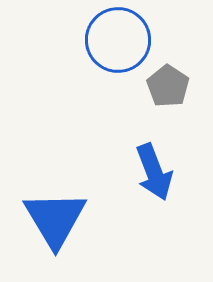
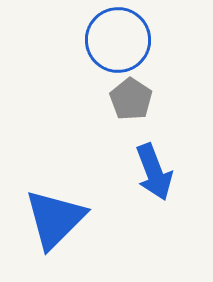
gray pentagon: moved 37 px left, 13 px down
blue triangle: rotated 16 degrees clockwise
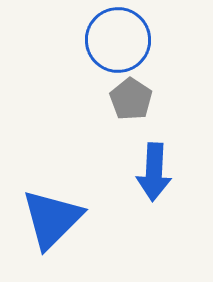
blue arrow: rotated 24 degrees clockwise
blue triangle: moved 3 px left
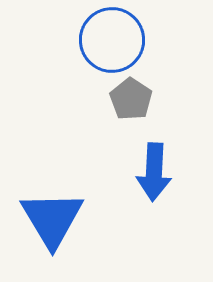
blue circle: moved 6 px left
blue triangle: rotated 16 degrees counterclockwise
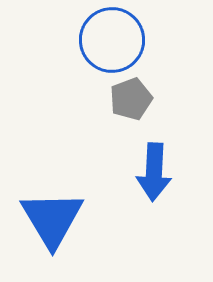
gray pentagon: rotated 18 degrees clockwise
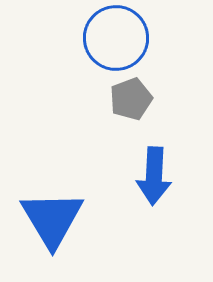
blue circle: moved 4 px right, 2 px up
blue arrow: moved 4 px down
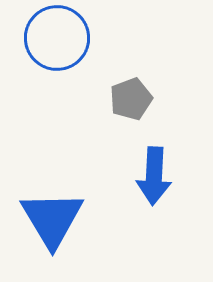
blue circle: moved 59 px left
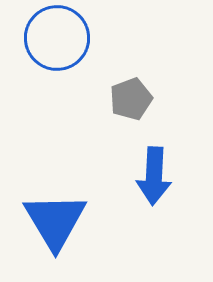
blue triangle: moved 3 px right, 2 px down
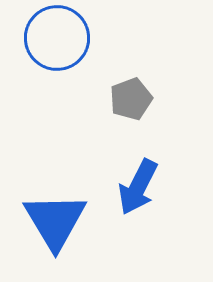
blue arrow: moved 16 px left, 11 px down; rotated 24 degrees clockwise
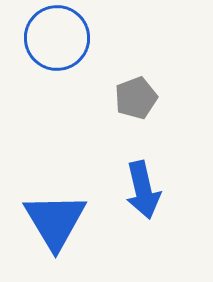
gray pentagon: moved 5 px right, 1 px up
blue arrow: moved 5 px right, 3 px down; rotated 40 degrees counterclockwise
